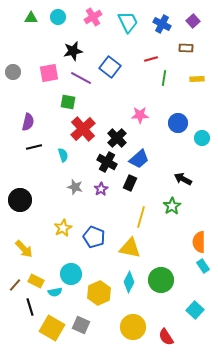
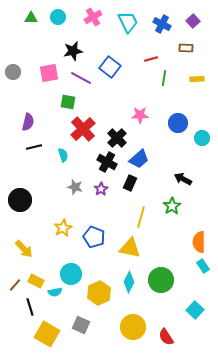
yellow square at (52, 328): moved 5 px left, 6 px down
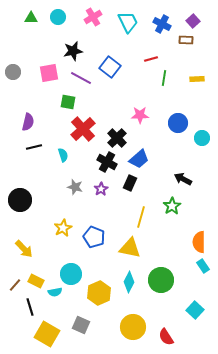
brown rectangle at (186, 48): moved 8 px up
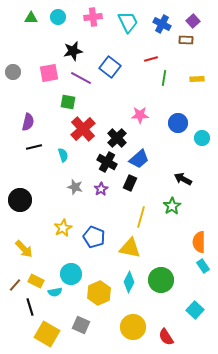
pink cross at (93, 17): rotated 24 degrees clockwise
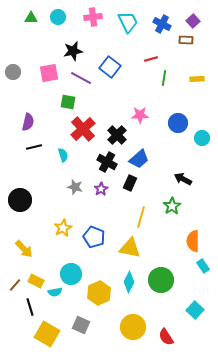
black cross at (117, 138): moved 3 px up
orange semicircle at (199, 242): moved 6 px left, 1 px up
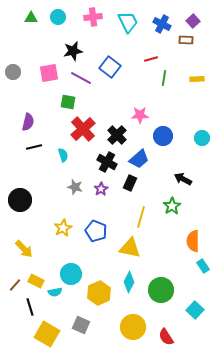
blue circle at (178, 123): moved 15 px left, 13 px down
blue pentagon at (94, 237): moved 2 px right, 6 px up
green circle at (161, 280): moved 10 px down
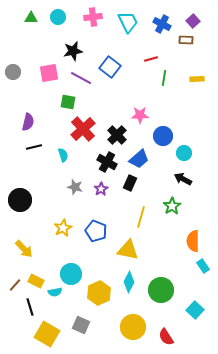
cyan circle at (202, 138): moved 18 px left, 15 px down
yellow triangle at (130, 248): moved 2 px left, 2 px down
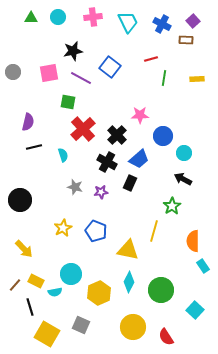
purple star at (101, 189): moved 3 px down; rotated 24 degrees clockwise
yellow line at (141, 217): moved 13 px right, 14 px down
